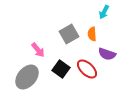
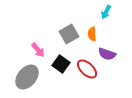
cyan arrow: moved 2 px right
black square: moved 5 px up
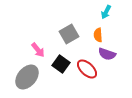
orange semicircle: moved 6 px right, 1 px down
